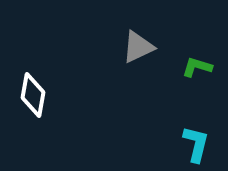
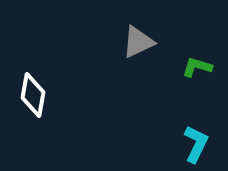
gray triangle: moved 5 px up
cyan L-shape: rotated 12 degrees clockwise
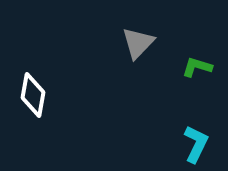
gray triangle: moved 1 px down; rotated 21 degrees counterclockwise
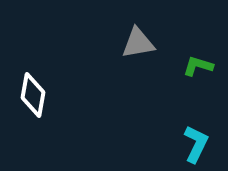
gray triangle: rotated 36 degrees clockwise
green L-shape: moved 1 px right, 1 px up
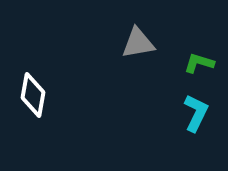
green L-shape: moved 1 px right, 3 px up
cyan L-shape: moved 31 px up
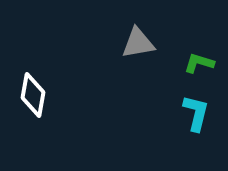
cyan L-shape: rotated 12 degrees counterclockwise
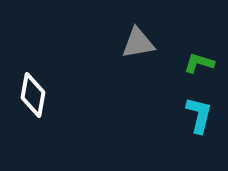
cyan L-shape: moved 3 px right, 2 px down
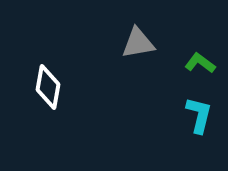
green L-shape: moved 1 px right; rotated 20 degrees clockwise
white diamond: moved 15 px right, 8 px up
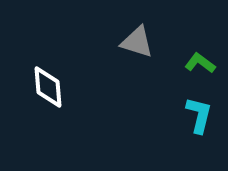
gray triangle: moved 1 px left, 1 px up; rotated 27 degrees clockwise
white diamond: rotated 15 degrees counterclockwise
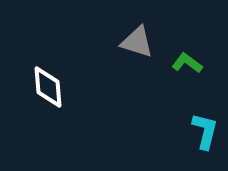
green L-shape: moved 13 px left
cyan L-shape: moved 6 px right, 16 px down
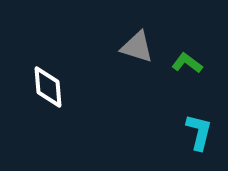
gray triangle: moved 5 px down
cyan L-shape: moved 6 px left, 1 px down
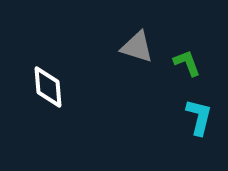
green L-shape: rotated 32 degrees clockwise
cyan L-shape: moved 15 px up
